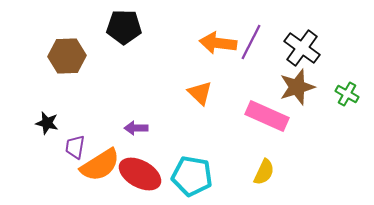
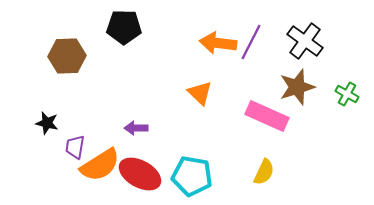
black cross: moved 3 px right, 7 px up
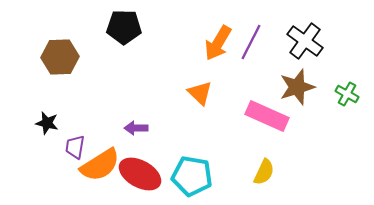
orange arrow: rotated 66 degrees counterclockwise
brown hexagon: moved 7 px left, 1 px down
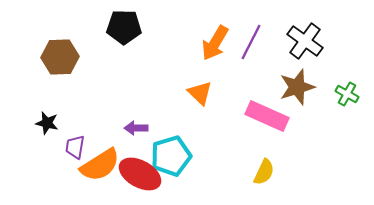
orange arrow: moved 3 px left
cyan pentagon: moved 21 px left, 20 px up; rotated 27 degrees counterclockwise
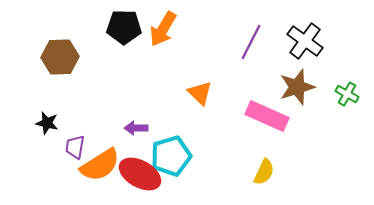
orange arrow: moved 52 px left, 14 px up
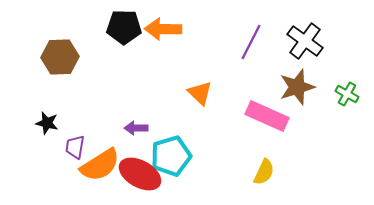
orange arrow: rotated 60 degrees clockwise
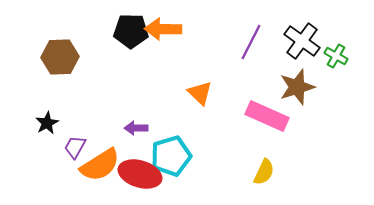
black pentagon: moved 7 px right, 4 px down
black cross: moved 3 px left
green cross: moved 11 px left, 38 px up
black star: rotated 30 degrees clockwise
purple trapezoid: rotated 20 degrees clockwise
red ellipse: rotated 12 degrees counterclockwise
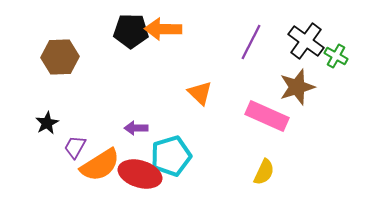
black cross: moved 4 px right
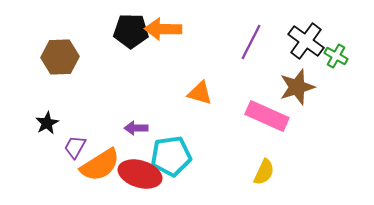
orange triangle: rotated 28 degrees counterclockwise
cyan pentagon: rotated 9 degrees clockwise
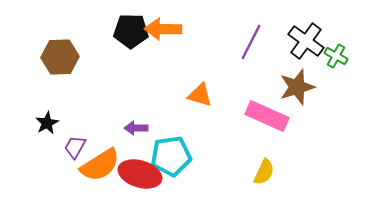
orange triangle: moved 2 px down
